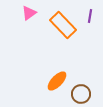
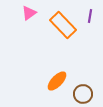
brown circle: moved 2 px right
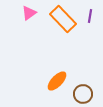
orange rectangle: moved 6 px up
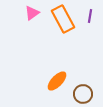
pink triangle: moved 3 px right
orange rectangle: rotated 16 degrees clockwise
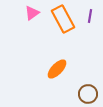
orange ellipse: moved 12 px up
brown circle: moved 5 px right
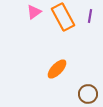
pink triangle: moved 2 px right, 1 px up
orange rectangle: moved 2 px up
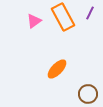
pink triangle: moved 9 px down
purple line: moved 3 px up; rotated 16 degrees clockwise
